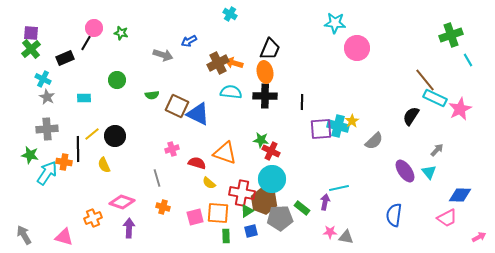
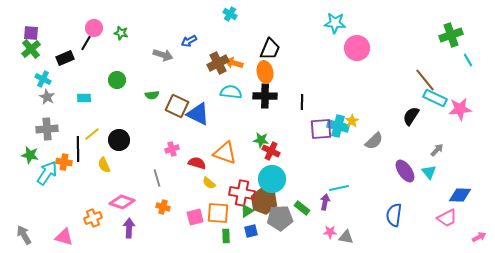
pink star at (460, 109): rotated 20 degrees clockwise
black circle at (115, 136): moved 4 px right, 4 px down
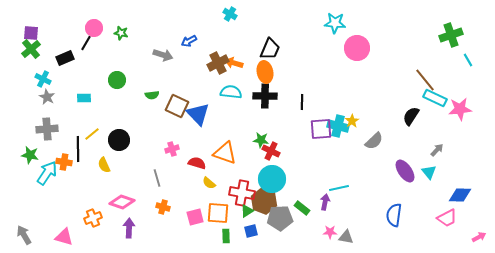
blue triangle at (198, 114): rotated 20 degrees clockwise
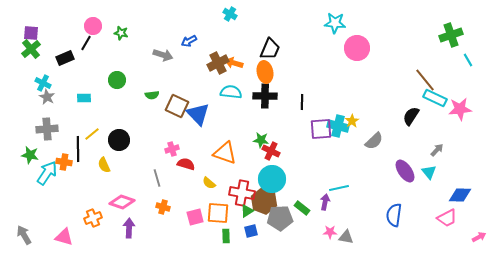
pink circle at (94, 28): moved 1 px left, 2 px up
cyan cross at (43, 79): moved 4 px down
red semicircle at (197, 163): moved 11 px left, 1 px down
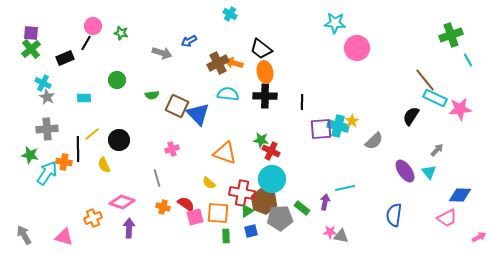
black trapezoid at (270, 49): moved 9 px left; rotated 105 degrees clockwise
gray arrow at (163, 55): moved 1 px left, 2 px up
cyan semicircle at (231, 92): moved 3 px left, 2 px down
red semicircle at (186, 164): moved 40 px down; rotated 18 degrees clockwise
cyan line at (339, 188): moved 6 px right
gray triangle at (346, 237): moved 5 px left, 1 px up
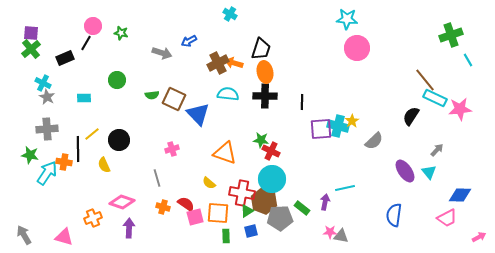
cyan star at (335, 23): moved 12 px right, 4 px up
black trapezoid at (261, 49): rotated 110 degrees counterclockwise
brown square at (177, 106): moved 3 px left, 7 px up
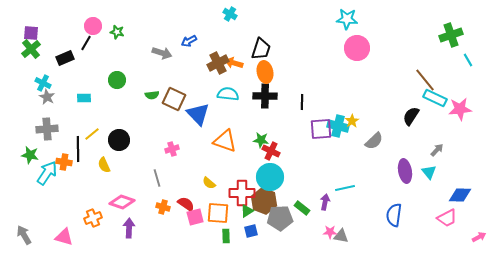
green star at (121, 33): moved 4 px left, 1 px up
orange triangle at (225, 153): moved 12 px up
purple ellipse at (405, 171): rotated 25 degrees clockwise
cyan circle at (272, 179): moved 2 px left, 2 px up
red cross at (242, 193): rotated 10 degrees counterclockwise
